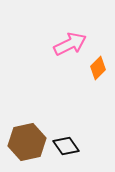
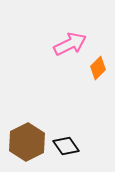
brown hexagon: rotated 15 degrees counterclockwise
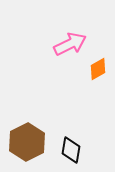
orange diamond: moved 1 px down; rotated 15 degrees clockwise
black diamond: moved 5 px right, 4 px down; rotated 44 degrees clockwise
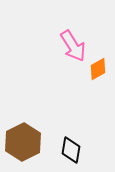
pink arrow: moved 3 px right, 2 px down; rotated 84 degrees clockwise
brown hexagon: moved 4 px left
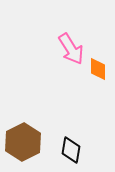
pink arrow: moved 2 px left, 3 px down
orange diamond: rotated 60 degrees counterclockwise
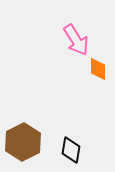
pink arrow: moved 5 px right, 9 px up
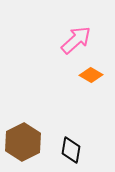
pink arrow: rotated 100 degrees counterclockwise
orange diamond: moved 7 px left, 6 px down; rotated 60 degrees counterclockwise
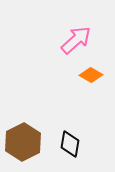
black diamond: moved 1 px left, 6 px up
